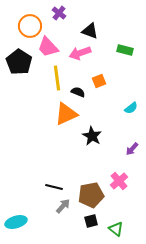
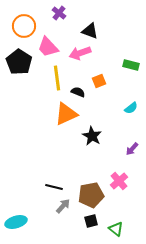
orange circle: moved 6 px left
green rectangle: moved 6 px right, 15 px down
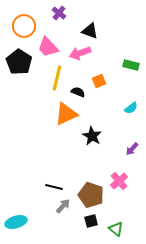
yellow line: rotated 20 degrees clockwise
brown pentagon: rotated 30 degrees clockwise
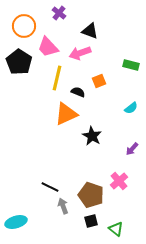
black line: moved 4 px left; rotated 12 degrees clockwise
gray arrow: rotated 63 degrees counterclockwise
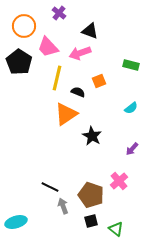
orange triangle: rotated 10 degrees counterclockwise
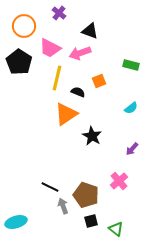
pink trapezoid: moved 2 px right, 1 px down; rotated 20 degrees counterclockwise
brown pentagon: moved 5 px left
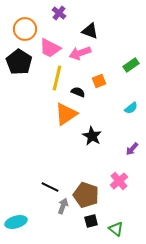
orange circle: moved 1 px right, 3 px down
green rectangle: rotated 49 degrees counterclockwise
gray arrow: rotated 42 degrees clockwise
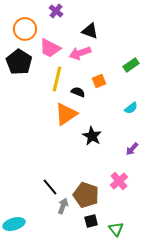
purple cross: moved 3 px left, 2 px up
yellow line: moved 1 px down
black line: rotated 24 degrees clockwise
cyan ellipse: moved 2 px left, 2 px down
green triangle: rotated 14 degrees clockwise
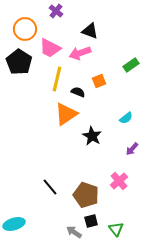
cyan semicircle: moved 5 px left, 10 px down
gray arrow: moved 11 px right, 26 px down; rotated 77 degrees counterclockwise
